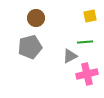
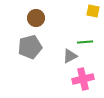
yellow square: moved 3 px right, 5 px up; rotated 24 degrees clockwise
pink cross: moved 4 px left, 5 px down
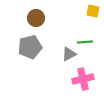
gray triangle: moved 1 px left, 2 px up
